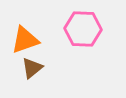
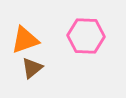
pink hexagon: moved 3 px right, 7 px down
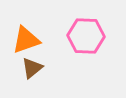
orange triangle: moved 1 px right
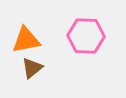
orange triangle: rotated 8 degrees clockwise
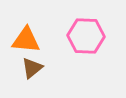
orange triangle: rotated 16 degrees clockwise
